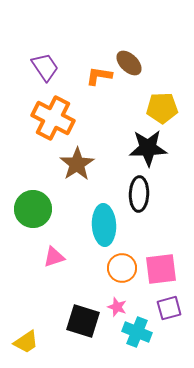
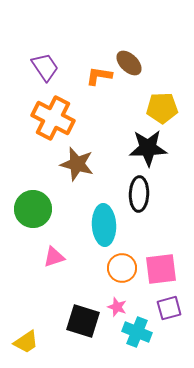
brown star: rotated 24 degrees counterclockwise
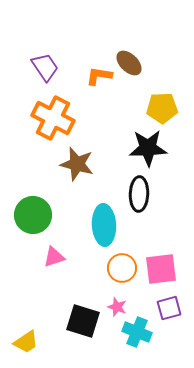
green circle: moved 6 px down
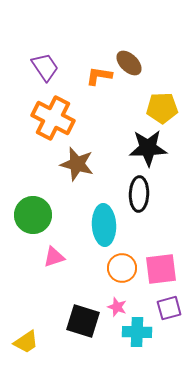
cyan cross: rotated 20 degrees counterclockwise
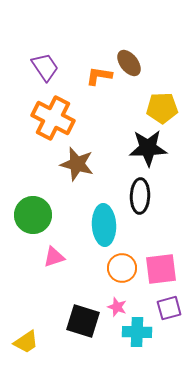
brown ellipse: rotated 8 degrees clockwise
black ellipse: moved 1 px right, 2 px down
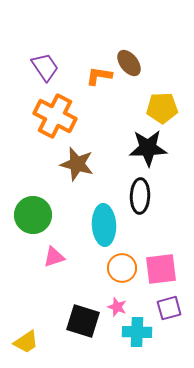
orange cross: moved 2 px right, 2 px up
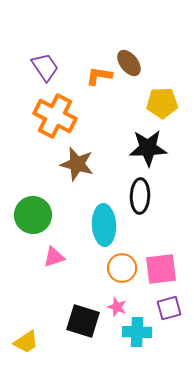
yellow pentagon: moved 5 px up
